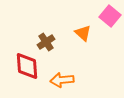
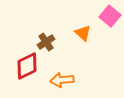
red diamond: rotated 68 degrees clockwise
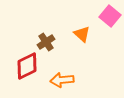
orange triangle: moved 1 px left, 1 px down
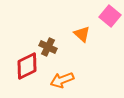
brown cross: moved 2 px right, 5 px down; rotated 30 degrees counterclockwise
orange arrow: rotated 15 degrees counterclockwise
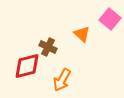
pink square: moved 3 px down
red diamond: rotated 12 degrees clockwise
orange arrow: rotated 40 degrees counterclockwise
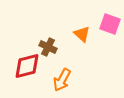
pink square: moved 5 px down; rotated 20 degrees counterclockwise
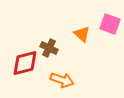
brown cross: moved 1 px right, 1 px down
red diamond: moved 2 px left, 3 px up
orange arrow: rotated 100 degrees counterclockwise
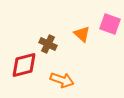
brown cross: moved 1 px left, 4 px up
red diamond: moved 1 px left, 2 px down
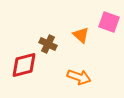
pink square: moved 1 px left, 2 px up
orange triangle: moved 1 px left, 1 px down
orange arrow: moved 17 px right, 3 px up
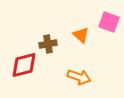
brown cross: rotated 36 degrees counterclockwise
